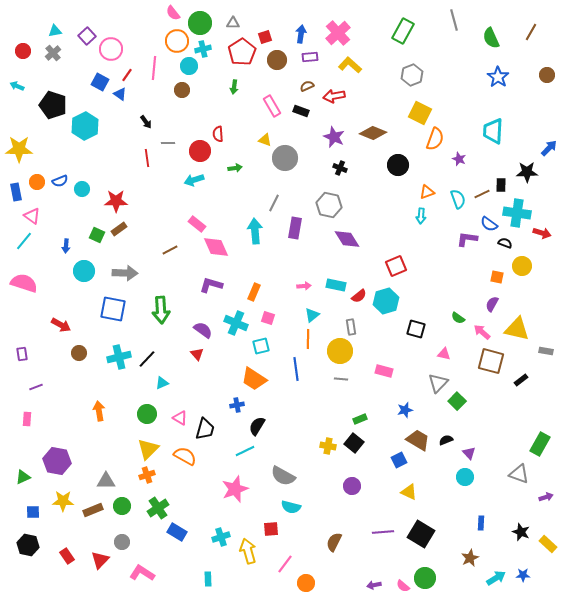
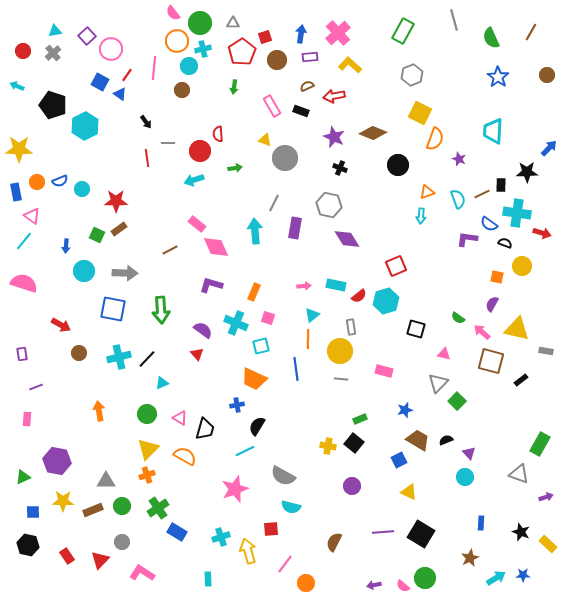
orange trapezoid at (254, 379): rotated 8 degrees counterclockwise
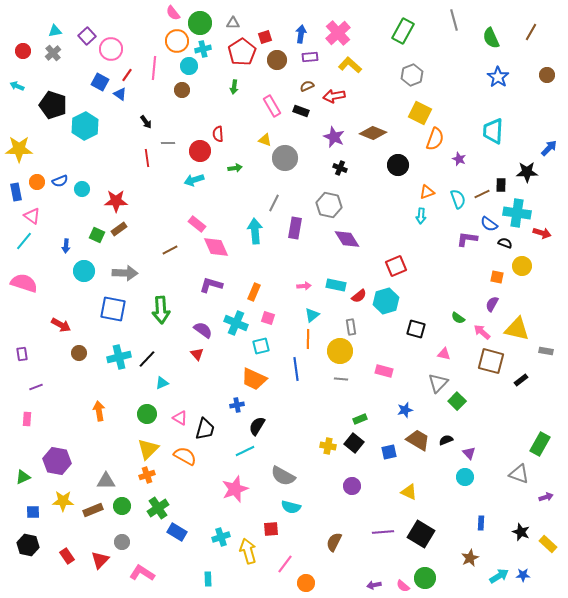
blue square at (399, 460): moved 10 px left, 8 px up; rotated 14 degrees clockwise
cyan arrow at (496, 578): moved 3 px right, 2 px up
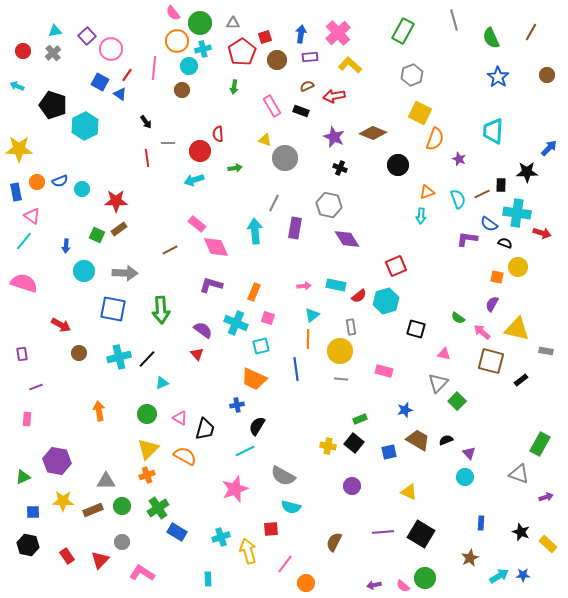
yellow circle at (522, 266): moved 4 px left, 1 px down
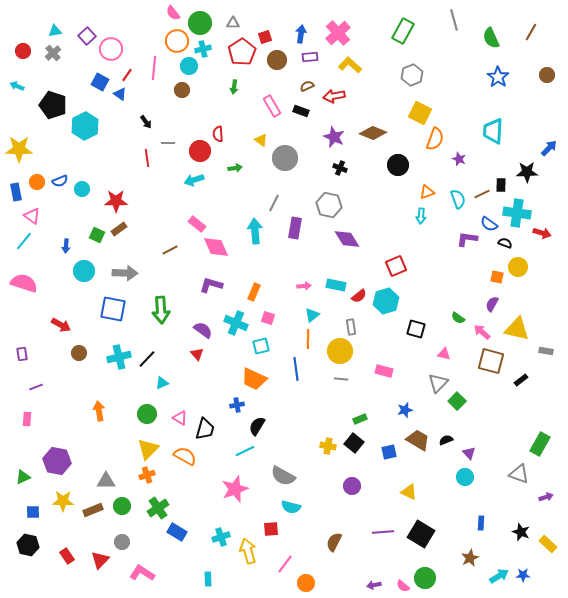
yellow triangle at (265, 140): moved 4 px left; rotated 16 degrees clockwise
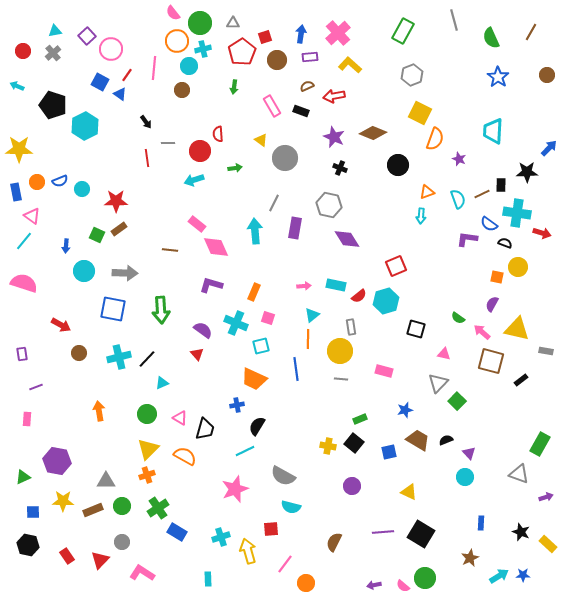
brown line at (170, 250): rotated 35 degrees clockwise
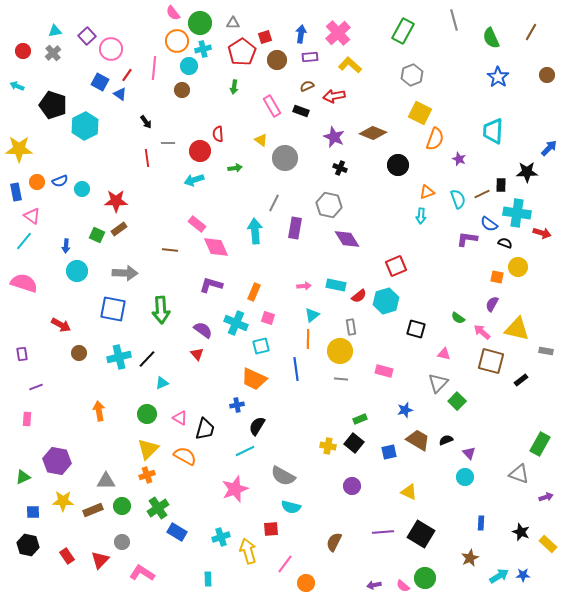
cyan circle at (84, 271): moved 7 px left
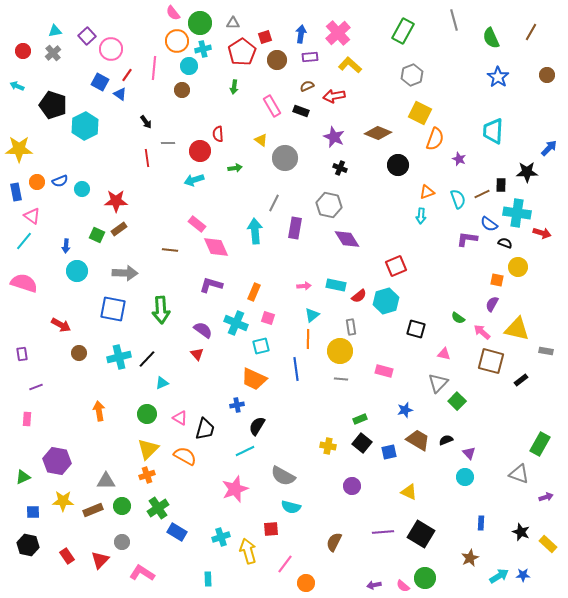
brown diamond at (373, 133): moved 5 px right
orange square at (497, 277): moved 3 px down
black square at (354, 443): moved 8 px right
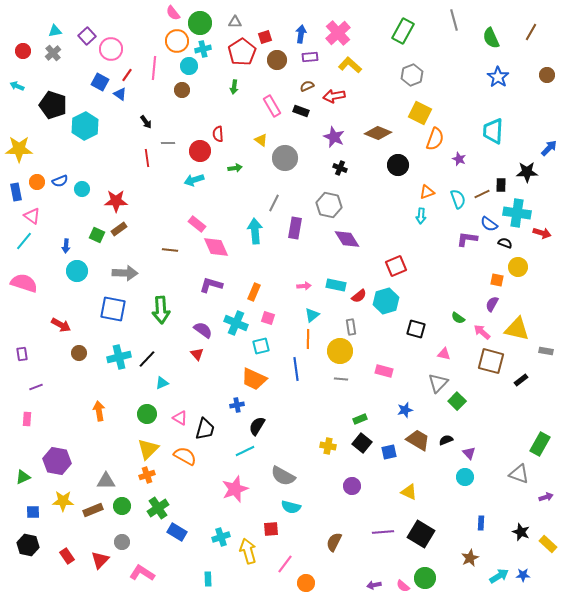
gray triangle at (233, 23): moved 2 px right, 1 px up
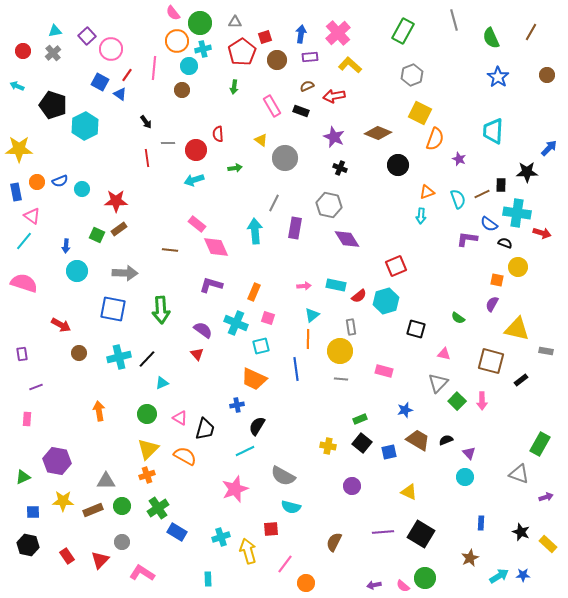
red circle at (200, 151): moved 4 px left, 1 px up
pink arrow at (482, 332): moved 69 px down; rotated 132 degrees counterclockwise
